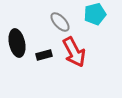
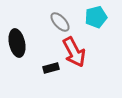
cyan pentagon: moved 1 px right, 3 px down
black rectangle: moved 7 px right, 13 px down
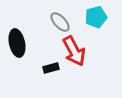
red arrow: moved 1 px up
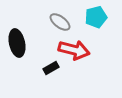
gray ellipse: rotated 10 degrees counterclockwise
red arrow: moved 1 px up; rotated 48 degrees counterclockwise
black rectangle: rotated 14 degrees counterclockwise
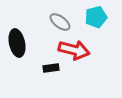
black rectangle: rotated 21 degrees clockwise
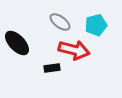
cyan pentagon: moved 8 px down
black ellipse: rotated 32 degrees counterclockwise
black rectangle: moved 1 px right
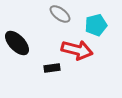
gray ellipse: moved 8 px up
red arrow: moved 3 px right
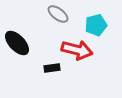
gray ellipse: moved 2 px left
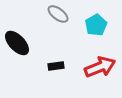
cyan pentagon: rotated 15 degrees counterclockwise
red arrow: moved 23 px right, 17 px down; rotated 36 degrees counterclockwise
black rectangle: moved 4 px right, 2 px up
